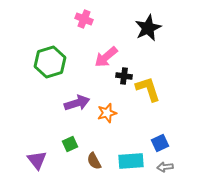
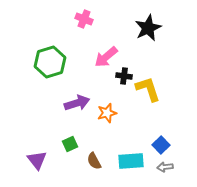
blue square: moved 1 px right, 2 px down; rotated 18 degrees counterclockwise
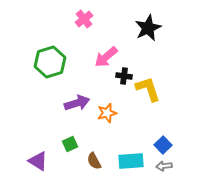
pink cross: rotated 30 degrees clockwise
blue square: moved 2 px right
purple triangle: moved 1 px right, 1 px down; rotated 20 degrees counterclockwise
gray arrow: moved 1 px left, 1 px up
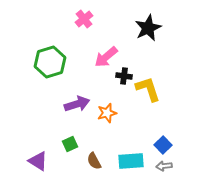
purple arrow: moved 1 px down
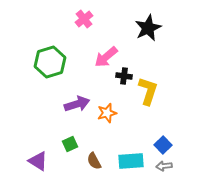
yellow L-shape: moved 2 px down; rotated 36 degrees clockwise
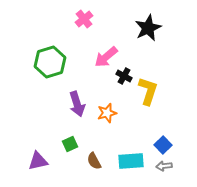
black cross: rotated 21 degrees clockwise
purple arrow: rotated 90 degrees clockwise
purple triangle: rotated 45 degrees counterclockwise
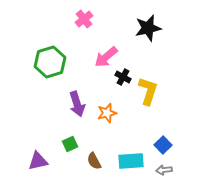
black star: rotated 12 degrees clockwise
black cross: moved 1 px left, 1 px down
gray arrow: moved 4 px down
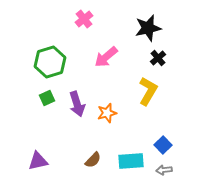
black cross: moved 35 px right, 19 px up; rotated 21 degrees clockwise
yellow L-shape: rotated 12 degrees clockwise
green square: moved 23 px left, 46 px up
brown semicircle: moved 1 px left, 1 px up; rotated 108 degrees counterclockwise
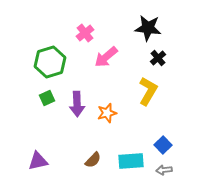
pink cross: moved 1 px right, 14 px down
black star: rotated 20 degrees clockwise
purple arrow: rotated 15 degrees clockwise
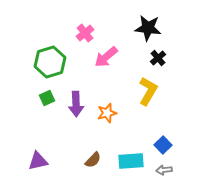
purple arrow: moved 1 px left
